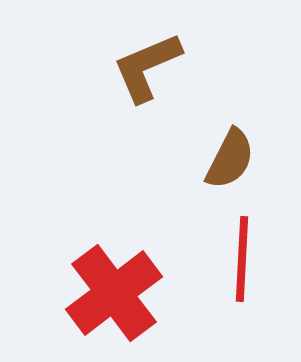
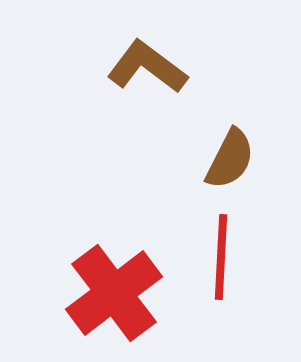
brown L-shape: rotated 60 degrees clockwise
red line: moved 21 px left, 2 px up
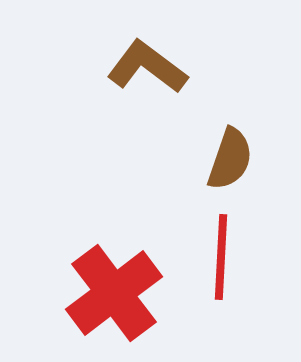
brown semicircle: rotated 8 degrees counterclockwise
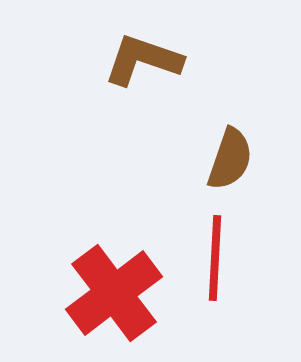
brown L-shape: moved 4 px left, 7 px up; rotated 18 degrees counterclockwise
red line: moved 6 px left, 1 px down
